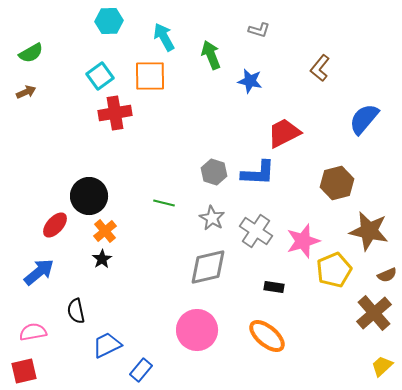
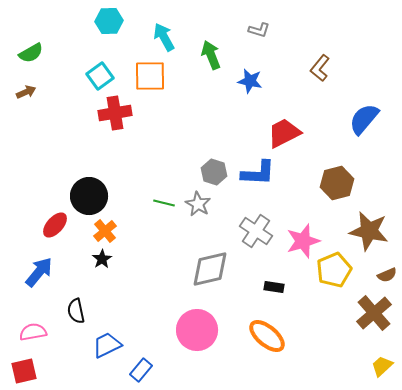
gray star: moved 14 px left, 14 px up
gray diamond: moved 2 px right, 2 px down
blue arrow: rotated 12 degrees counterclockwise
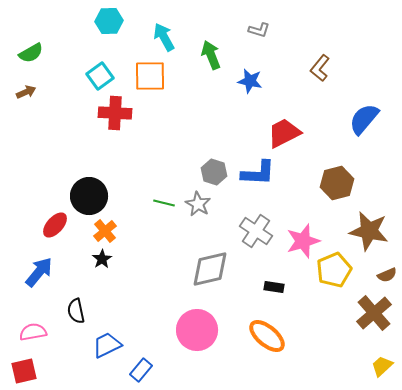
red cross: rotated 12 degrees clockwise
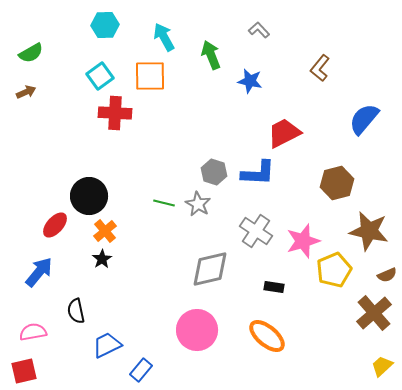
cyan hexagon: moved 4 px left, 4 px down
gray L-shape: rotated 150 degrees counterclockwise
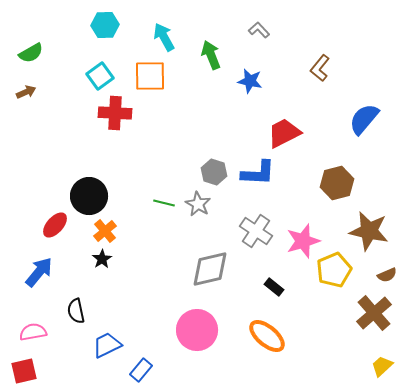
black rectangle: rotated 30 degrees clockwise
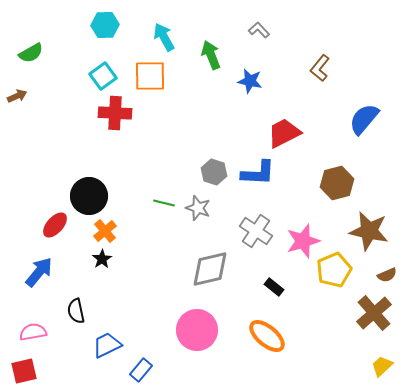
cyan square: moved 3 px right
brown arrow: moved 9 px left, 4 px down
gray star: moved 4 px down; rotated 10 degrees counterclockwise
